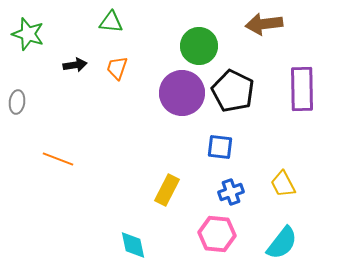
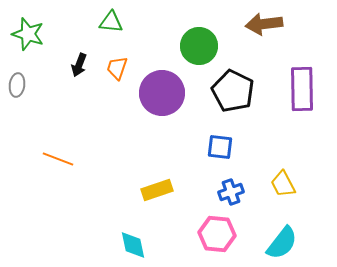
black arrow: moved 4 px right; rotated 120 degrees clockwise
purple circle: moved 20 px left
gray ellipse: moved 17 px up
yellow rectangle: moved 10 px left; rotated 44 degrees clockwise
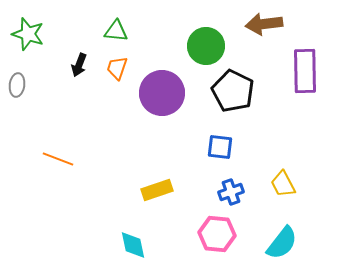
green triangle: moved 5 px right, 9 px down
green circle: moved 7 px right
purple rectangle: moved 3 px right, 18 px up
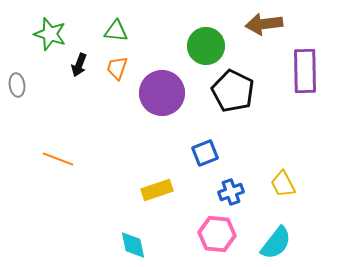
green star: moved 22 px right
gray ellipse: rotated 15 degrees counterclockwise
blue square: moved 15 px left, 6 px down; rotated 28 degrees counterclockwise
cyan semicircle: moved 6 px left
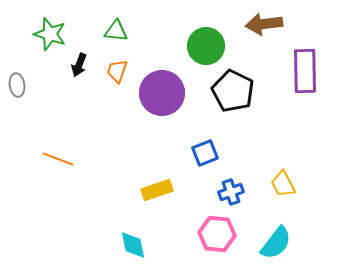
orange trapezoid: moved 3 px down
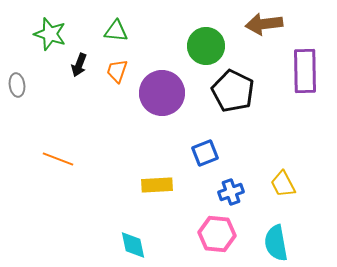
yellow rectangle: moved 5 px up; rotated 16 degrees clockwise
cyan semicircle: rotated 132 degrees clockwise
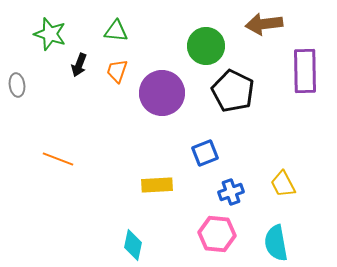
cyan diamond: rotated 24 degrees clockwise
